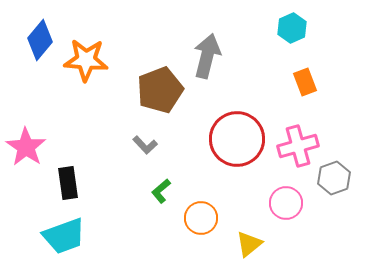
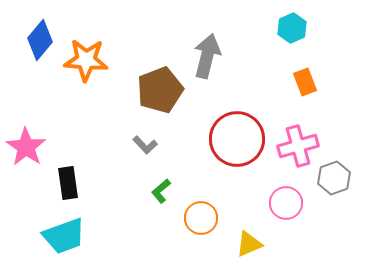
yellow triangle: rotated 16 degrees clockwise
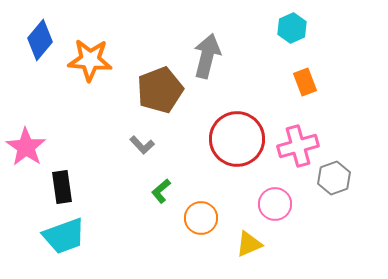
orange star: moved 4 px right
gray L-shape: moved 3 px left
black rectangle: moved 6 px left, 4 px down
pink circle: moved 11 px left, 1 px down
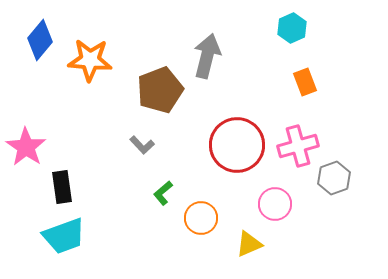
red circle: moved 6 px down
green L-shape: moved 2 px right, 2 px down
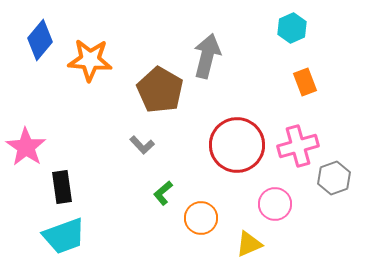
brown pentagon: rotated 21 degrees counterclockwise
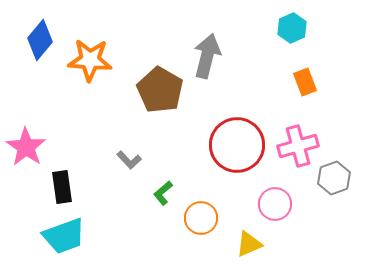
gray L-shape: moved 13 px left, 15 px down
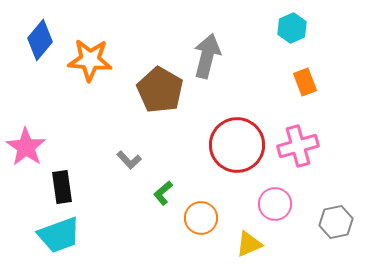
gray hexagon: moved 2 px right, 44 px down; rotated 8 degrees clockwise
cyan trapezoid: moved 5 px left, 1 px up
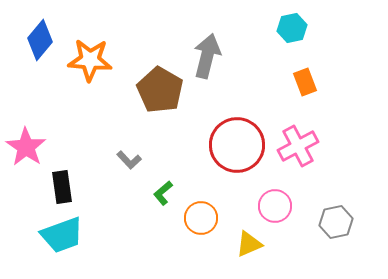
cyan hexagon: rotated 12 degrees clockwise
pink cross: rotated 12 degrees counterclockwise
pink circle: moved 2 px down
cyan trapezoid: moved 3 px right
